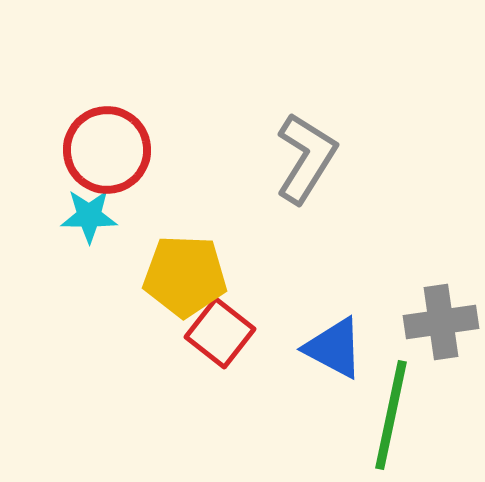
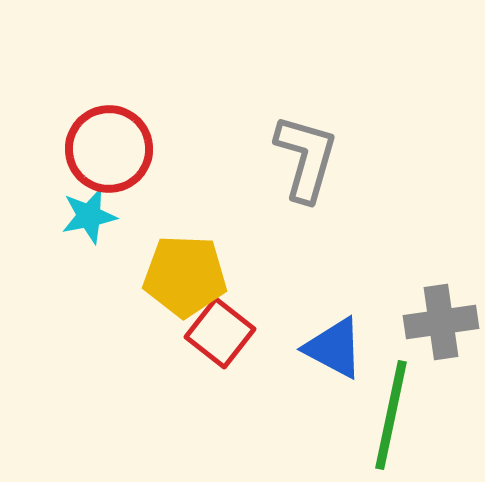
red circle: moved 2 px right, 1 px up
gray L-shape: rotated 16 degrees counterclockwise
cyan star: rotated 12 degrees counterclockwise
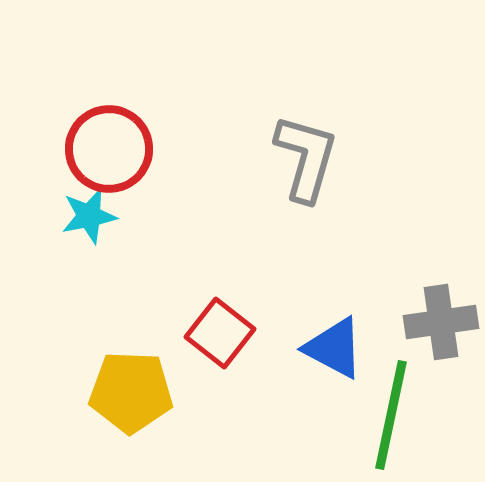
yellow pentagon: moved 54 px left, 116 px down
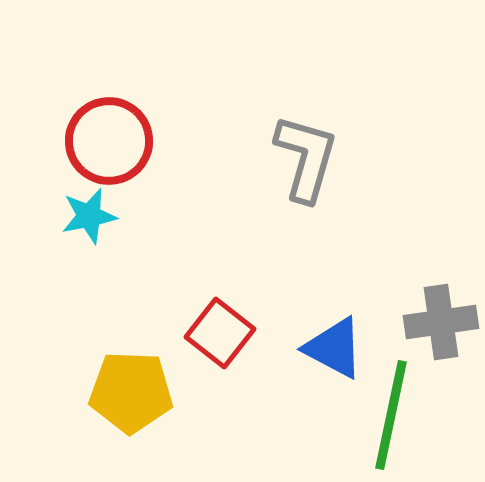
red circle: moved 8 px up
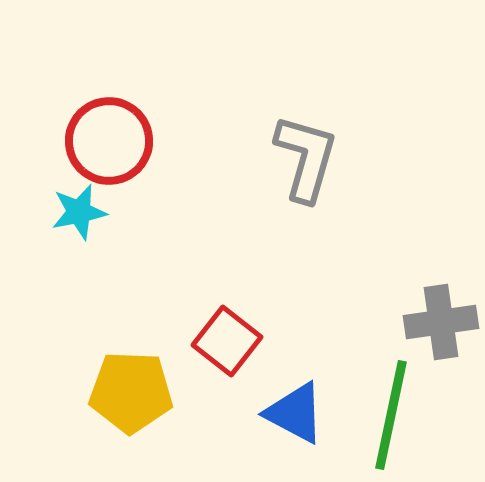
cyan star: moved 10 px left, 4 px up
red square: moved 7 px right, 8 px down
blue triangle: moved 39 px left, 65 px down
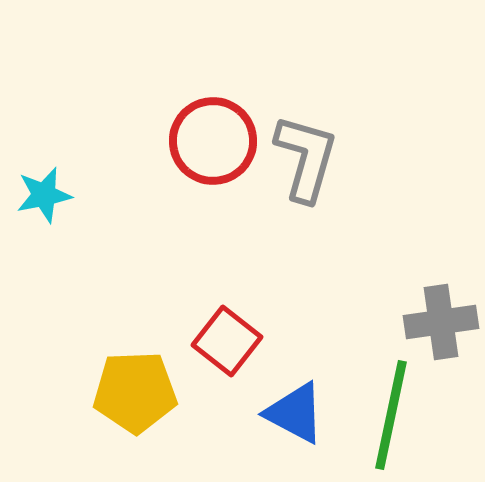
red circle: moved 104 px right
cyan star: moved 35 px left, 17 px up
yellow pentagon: moved 4 px right; rotated 4 degrees counterclockwise
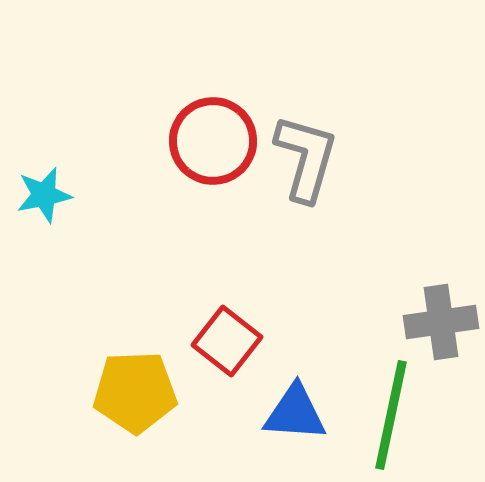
blue triangle: rotated 24 degrees counterclockwise
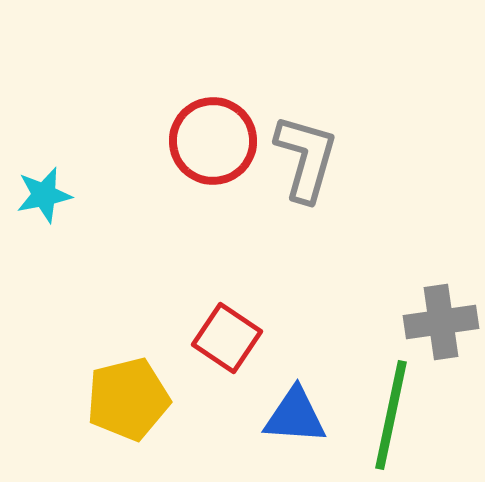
red square: moved 3 px up; rotated 4 degrees counterclockwise
yellow pentagon: moved 7 px left, 7 px down; rotated 12 degrees counterclockwise
blue triangle: moved 3 px down
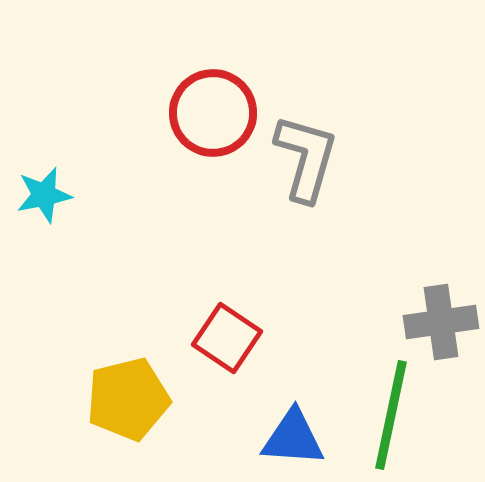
red circle: moved 28 px up
blue triangle: moved 2 px left, 22 px down
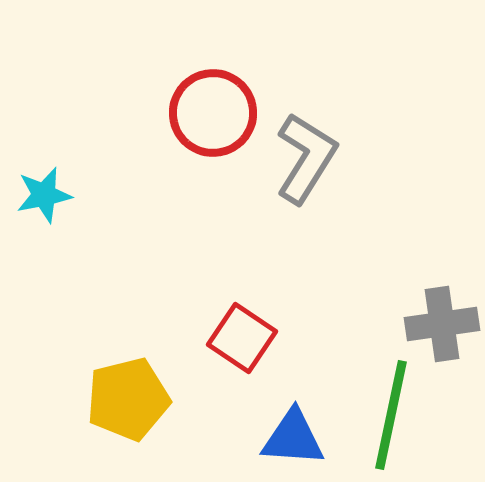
gray L-shape: rotated 16 degrees clockwise
gray cross: moved 1 px right, 2 px down
red square: moved 15 px right
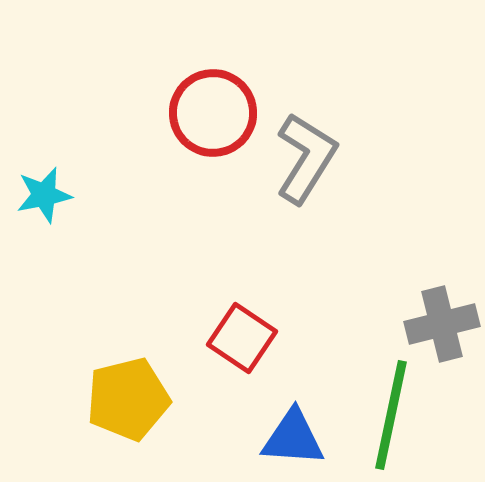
gray cross: rotated 6 degrees counterclockwise
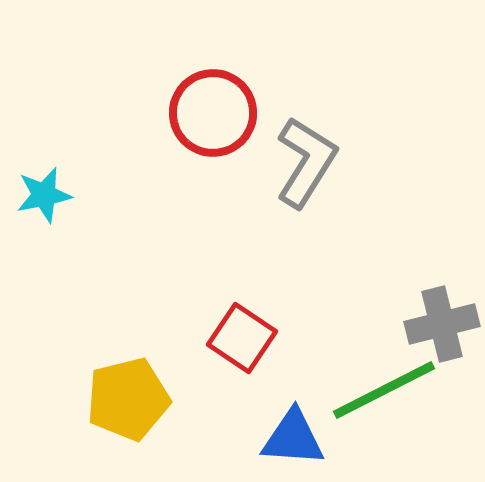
gray L-shape: moved 4 px down
green line: moved 7 px left, 25 px up; rotated 51 degrees clockwise
